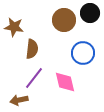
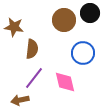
brown arrow: moved 1 px right
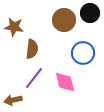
brown arrow: moved 7 px left
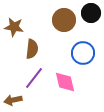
black circle: moved 1 px right
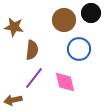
brown semicircle: moved 1 px down
blue circle: moved 4 px left, 4 px up
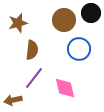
brown star: moved 4 px right, 4 px up; rotated 24 degrees counterclockwise
pink diamond: moved 6 px down
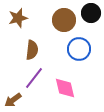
brown star: moved 5 px up
brown arrow: rotated 24 degrees counterclockwise
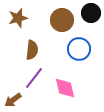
brown circle: moved 2 px left
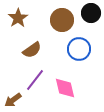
brown star: rotated 18 degrees counterclockwise
brown semicircle: rotated 48 degrees clockwise
purple line: moved 1 px right, 2 px down
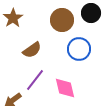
brown star: moved 5 px left
